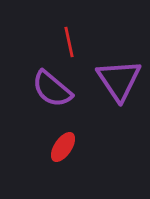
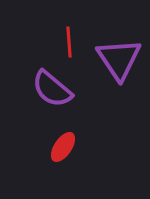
red line: rotated 8 degrees clockwise
purple triangle: moved 21 px up
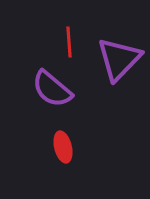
purple triangle: rotated 18 degrees clockwise
red ellipse: rotated 48 degrees counterclockwise
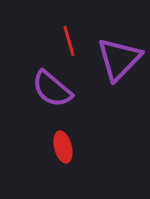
red line: moved 1 px up; rotated 12 degrees counterclockwise
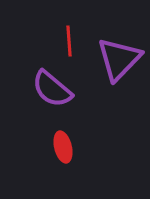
red line: rotated 12 degrees clockwise
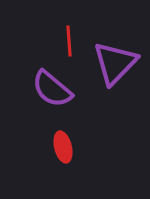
purple triangle: moved 4 px left, 4 px down
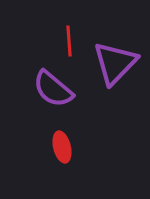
purple semicircle: moved 1 px right
red ellipse: moved 1 px left
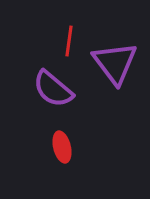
red line: rotated 12 degrees clockwise
purple triangle: rotated 21 degrees counterclockwise
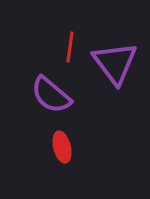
red line: moved 1 px right, 6 px down
purple semicircle: moved 2 px left, 6 px down
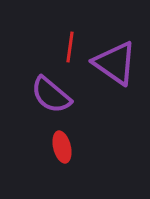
purple triangle: rotated 18 degrees counterclockwise
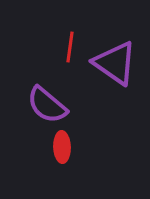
purple semicircle: moved 4 px left, 10 px down
red ellipse: rotated 12 degrees clockwise
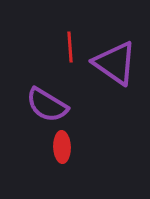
red line: rotated 12 degrees counterclockwise
purple semicircle: rotated 9 degrees counterclockwise
